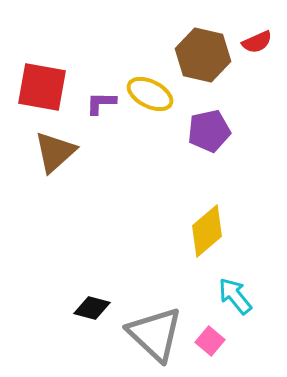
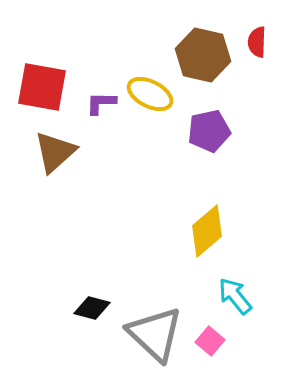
red semicircle: rotated 116 degrees clockwise
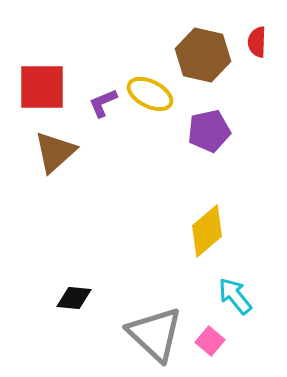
red square: rotated 10 degrees counterclockwise
purple L-shape: moved 2 px right; rotated 24 degrees counterclockwise
black diamond: moved 18 px left, 10 px up; rotated 9 degrees counterclockwise
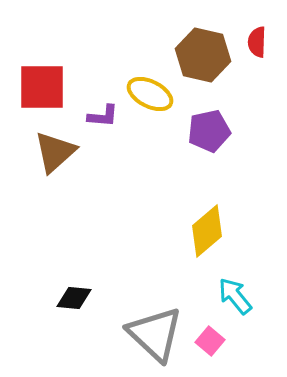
purple L-shape: moved 13 px down; rotated 152 degrees counterclockwise
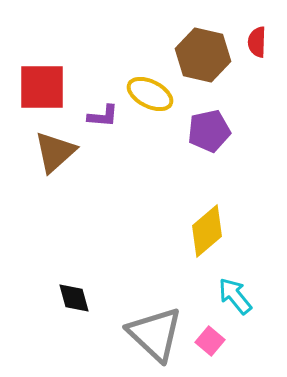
black diamond: rotated 69 degrees clockwise
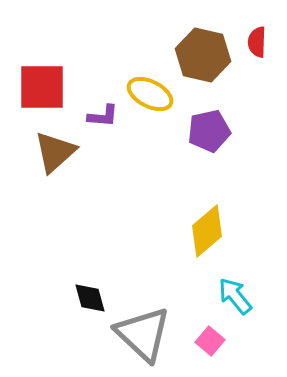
black diamond: moved 16 px right
gray triangle: moved 12 px left
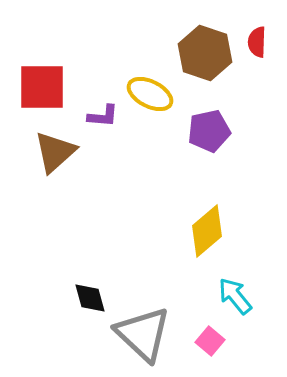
brown hexagon: moved 2 px right, 2 px up; rotated 6 degrees clockwise
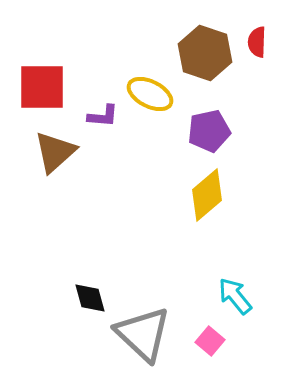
yellow diamond: moved 36 px up
